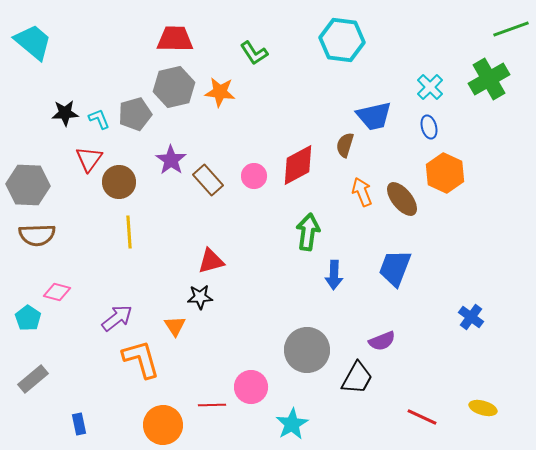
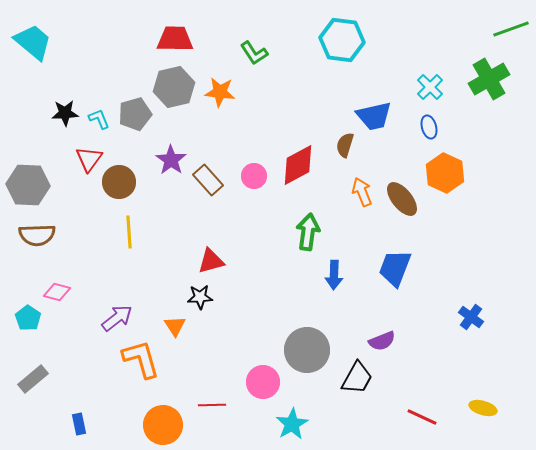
pink circle at (251, 387): moved 12 px right, 5 px up
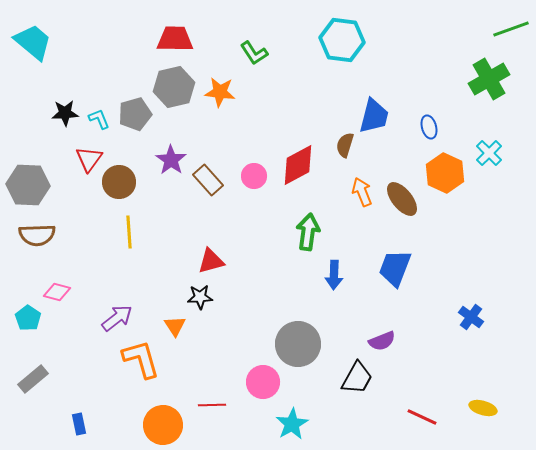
cyan cross at (430, 87): moved 59 px right, 66 px down
blue trapezoid at (374, 116): rotated 63 degrees counterclockwise
gray circle at (307, 350): moved 9 px left, 6 px up
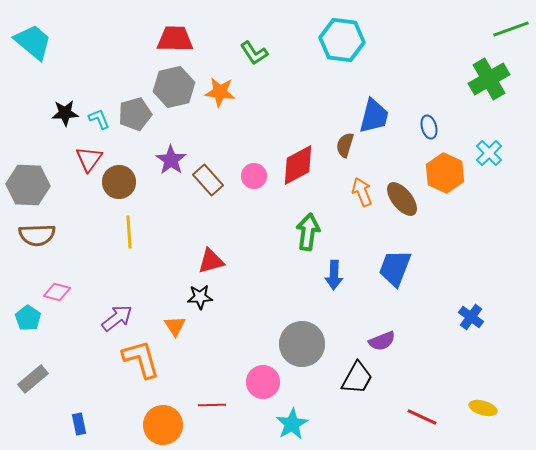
gray circle at (298, 344): moved 4 px right
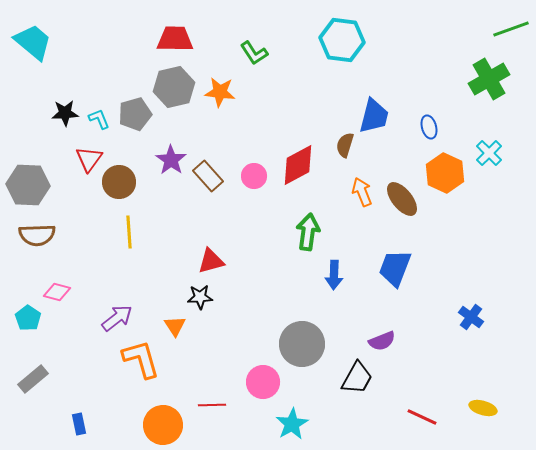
brown rectangle at (208, 180): moved 4 px up
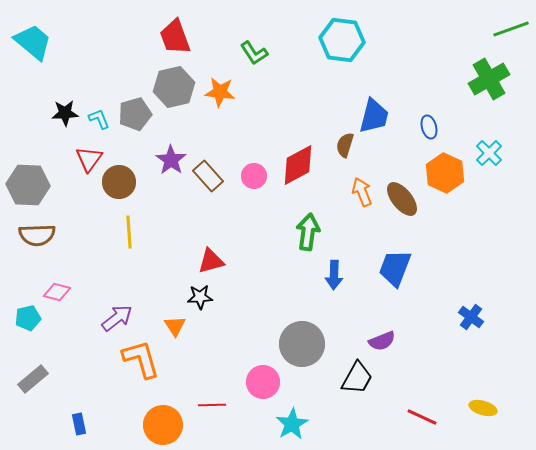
red trapezoid at (175, 39): moved 2 px up; rotated 111 degrees counterclockwise
cyan pentagon at (28, 318): rotated 25 degrees clockwise
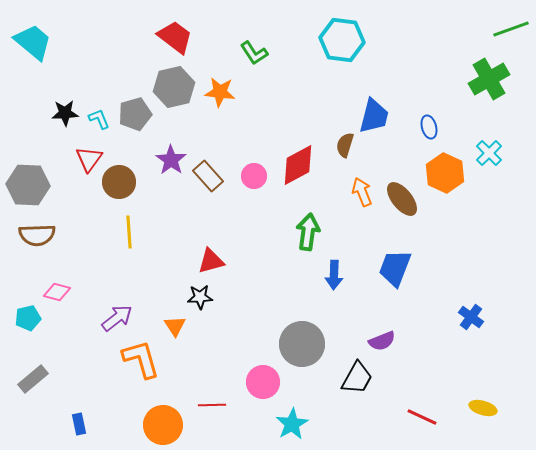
red trapezoid at (175, 37): rotated 147 degrees clockwise
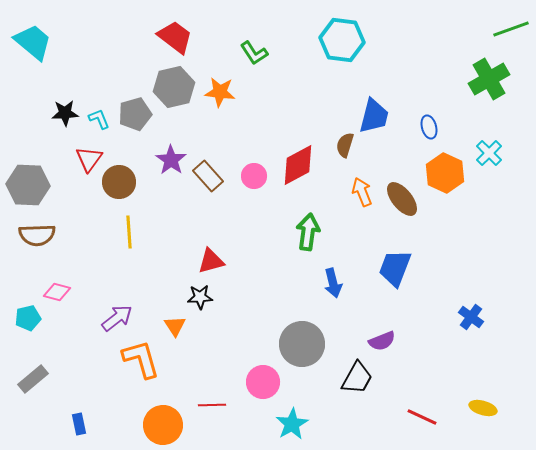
blue arrow at (334, 275): moved 1 px left, 8 px down; rotated 16 degrees counterclockwise
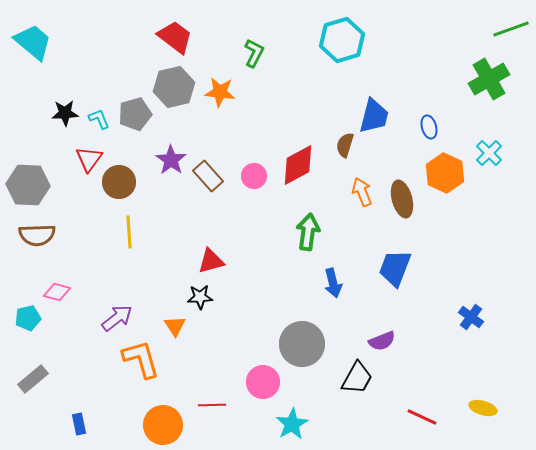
cyan hexagon at (342, 40): rotated 24 degrees counterclockwise
green L-shape at (254, 53): rotated 120 degrees counterclockwise
brown ellipse at (402, 199): rotated 24 degrees clockwise
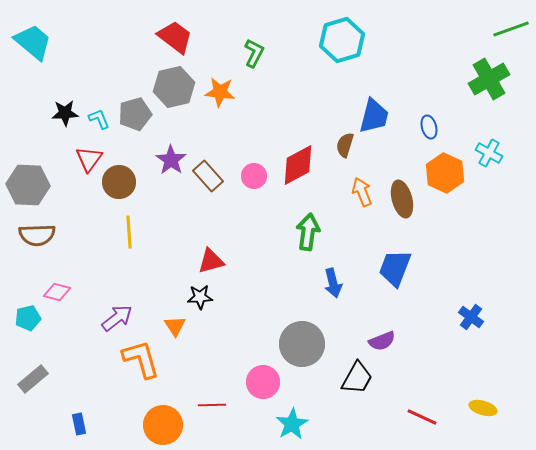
cyan cross at (489, 153): rotated 16 degrees counterclockwise
